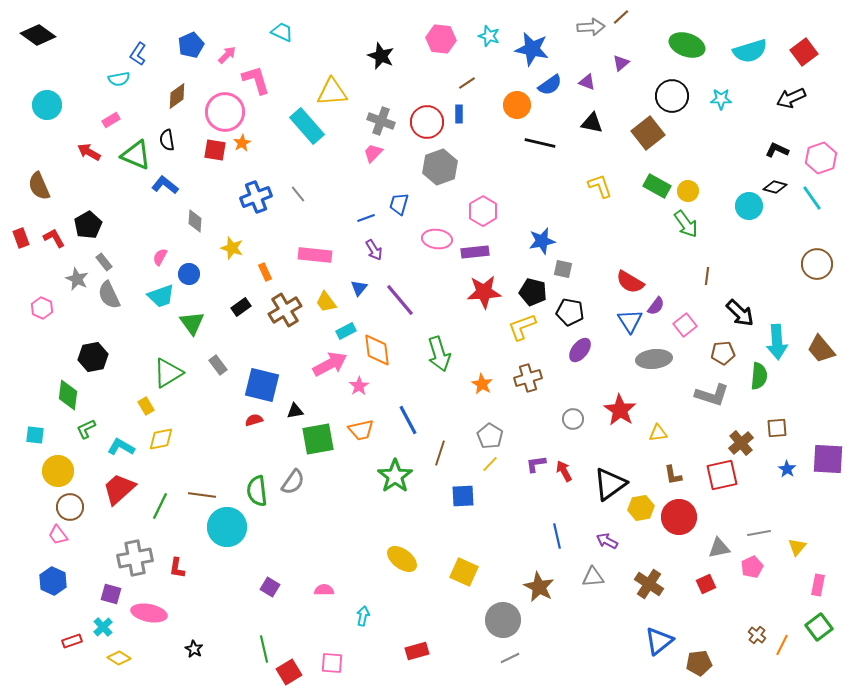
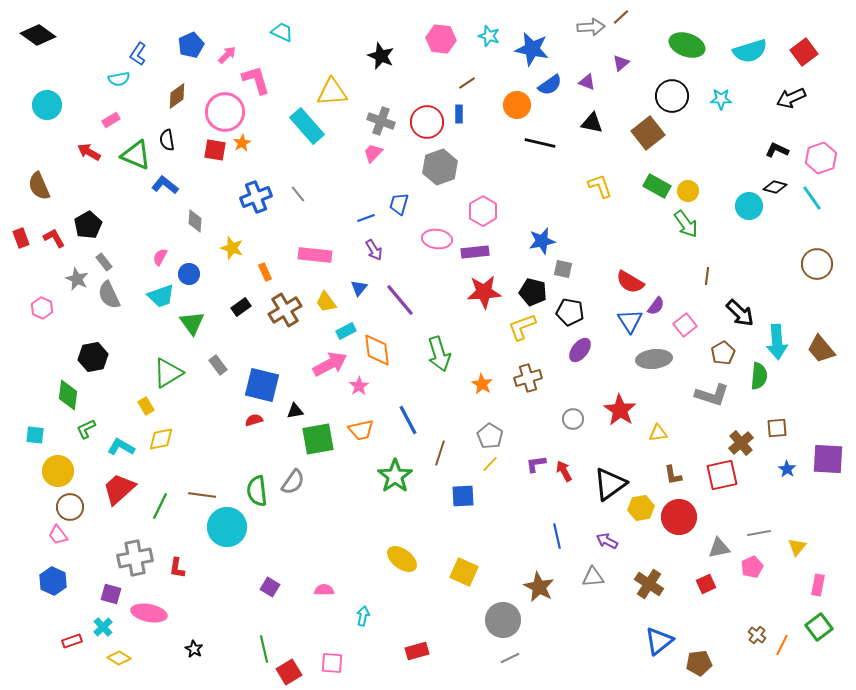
brown pentagon at (723, 353): rotated 25 degrees counterclockwise
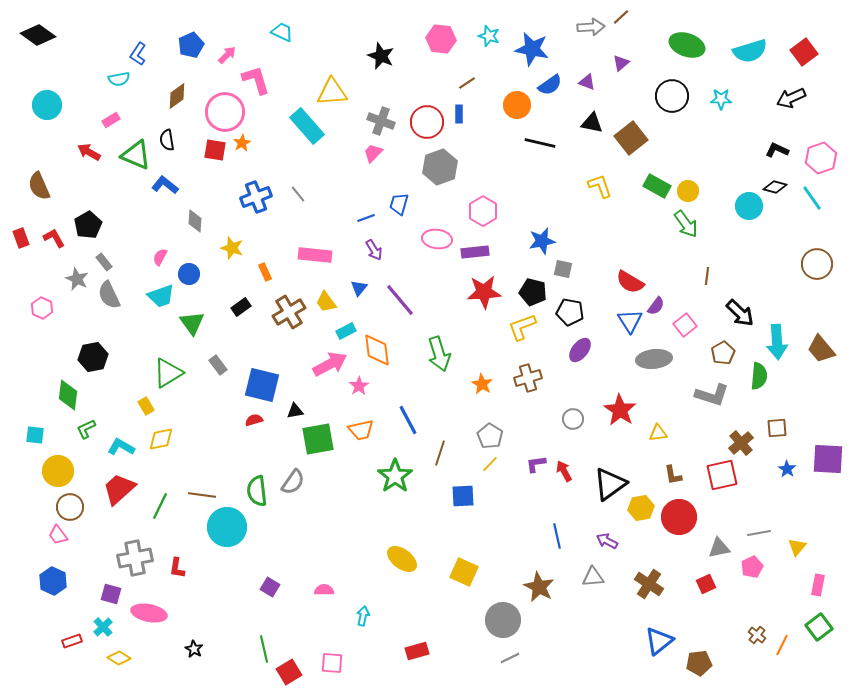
brown square at (648, 133): moved 17 px left, 5 px down
brown cross at (285, 310): moved 4 px right, 2 px down
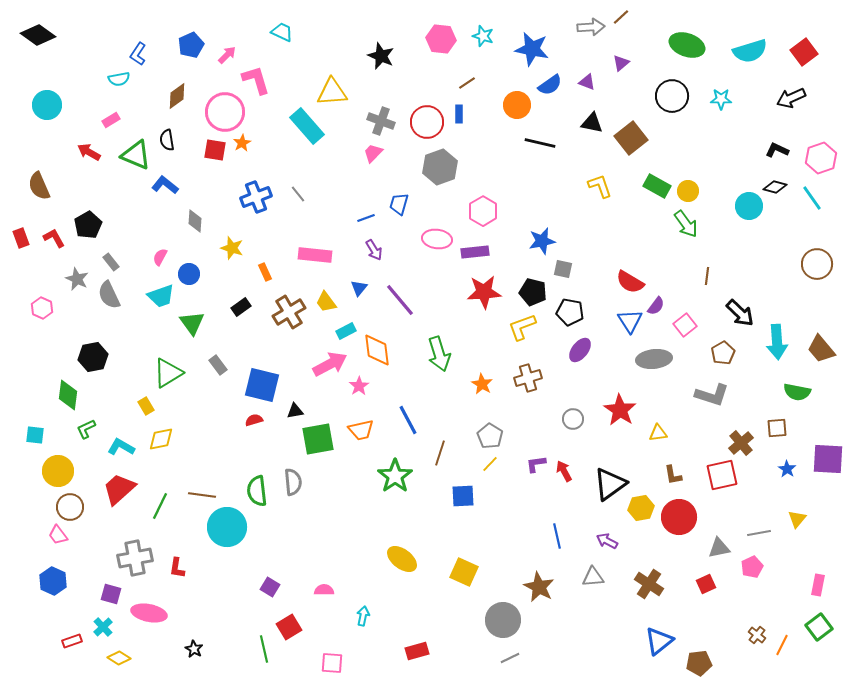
cyan star at (489, 36): moved 6 px left
gray rectangle at (104, 262): moved 7 px right
green semicircle at (759, 376): moved 38 px right, 16 px down; rotated 96 degrees clockwise
gray semicircle at (293, 482): rotated 40 degrees counterclockwise
yellow triangle at (797, 547): moved 28 px up
red square at (289, 672): moved 45 px up
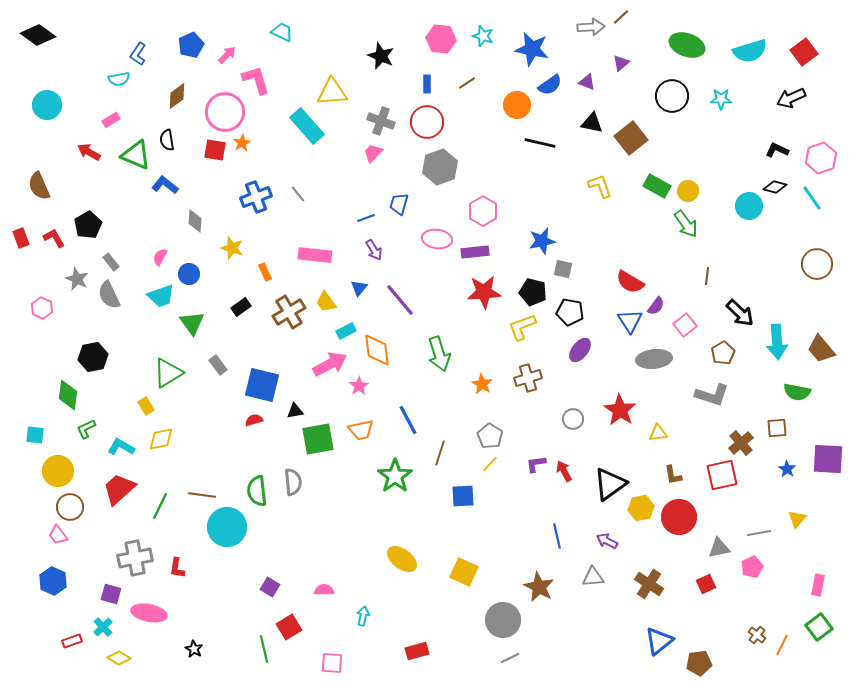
blue rectangle at (459, 114): moved 32 px left, 30 px up
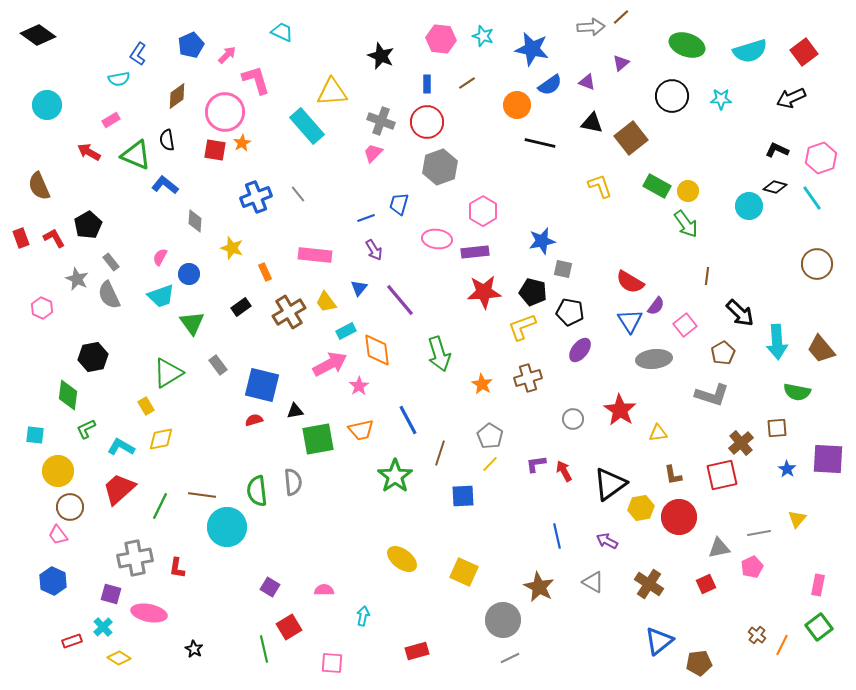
gray triangle at (593, 577): moved 5 px down; rotated 35 degrees clockwise
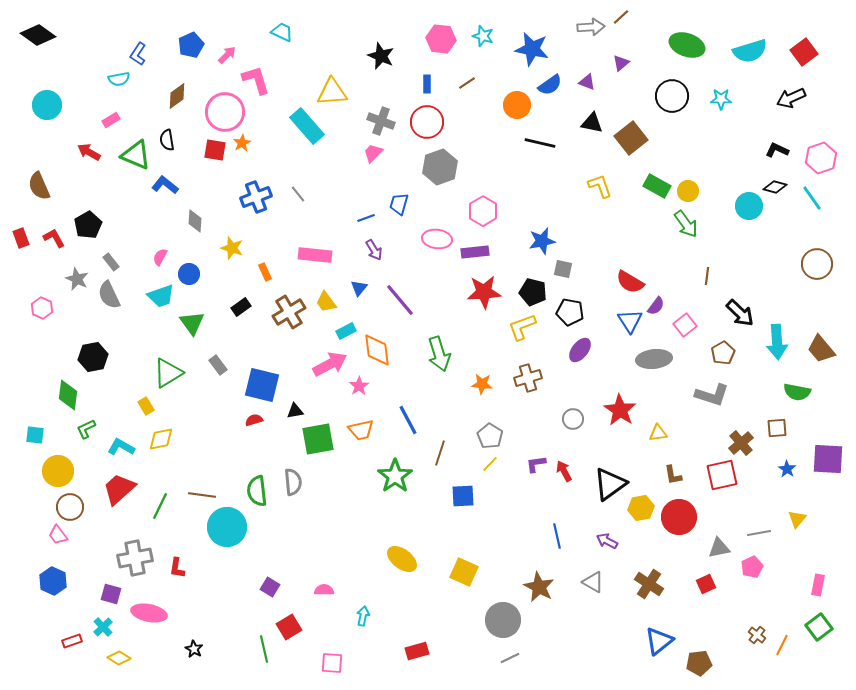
orange star at (482, 384): rotated 25 degrees counterclockwise
